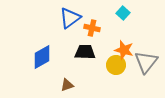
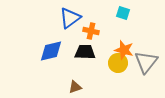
cyan square: rotated 24 degrees counterclockwise
orange cross: moved 1 px left, 3 px down
blue diamond: moved 9 px right, 6 px up; rotated 15 degrees clockwise
yellow circle: moved 2 px right, 2 px up
brown triangle: moved 8 px right, 2 px down
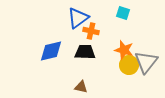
blue triangle: moved 8 px right
yellow circle: moved 11 px right, 2 px down
brown triangle: moved 6 px right; rotated 32 degrees clockwise
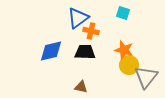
gray triangle: moved 15 px down
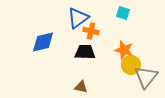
blue diamond: moved 8 px left, 9 px up
yellow circle: moved 2 px right
